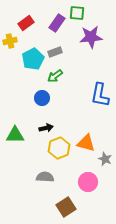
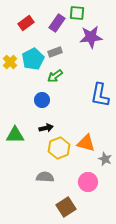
yellow cross: moved 21 px down; rotated 32 degrees counterclockwise
blue circle: moved 2 px down
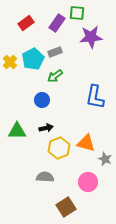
blue L-shape: moved 5 px left, 2 px down
green triangle: moved 2 px right, 4 px up
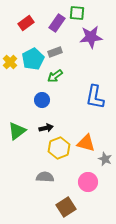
green triangle: rotated 36 degrees counterclockwise
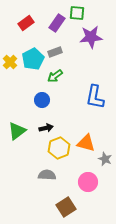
gray semicircle: moved 2 px right, 2 px up
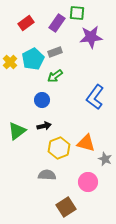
blue L-shape: rotated 25 degrees clockwise
black arrow: moved 2 px left, 2 px up
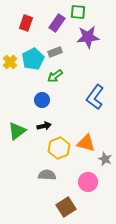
green square: moved 1 px right, 1 px up
red rectangle: rotated 35 degrees counterclockwise
purple star: moved 3 px left
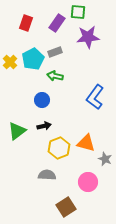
green arrow: rotated 49 degrees clockwise
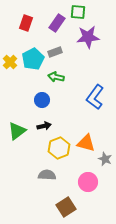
green arrow: moved 1 px right, 1 px down
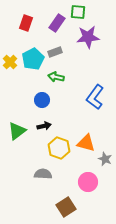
yellow hexagon: rotated 20 degrees counterclockwise
gray semicircle: moved 4 px left, 1 px up
